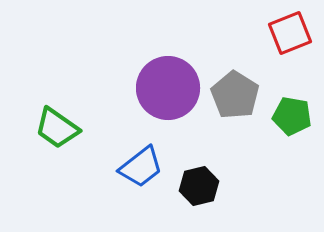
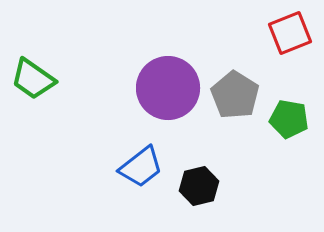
green pentagon: moved 3 px left, 3 px down
green trapezoid: moved 24 px left, 49 px up
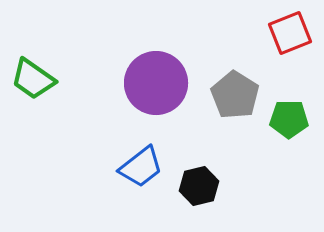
purple circle: moved 12 px left, 5 px up
green pentagon: rotated 9 degrees counterclockwise
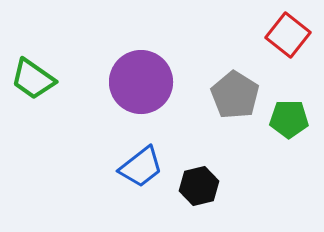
red square: moved 2 px left, 2 px down; rotated 30 degrees counterclockwise
purple circle: moved 15 px left, 1 px up
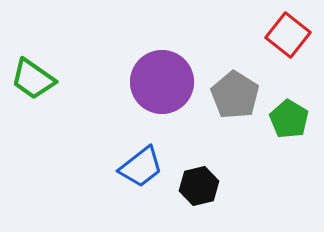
purple circle: moved 21 px right
green pentagon: rotated 30 degrees clockwise
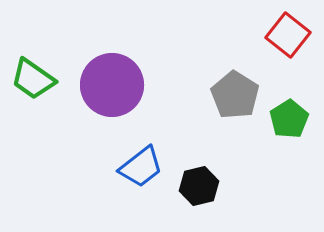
purple circle: moved 50 px left, 3 px down
green pentagon: rotated 9 degrees clockwise
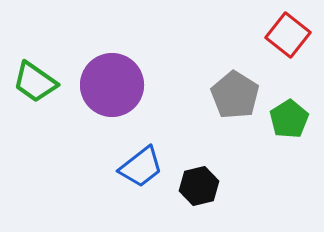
green trapezoid: moved 2 px right, 3 px down
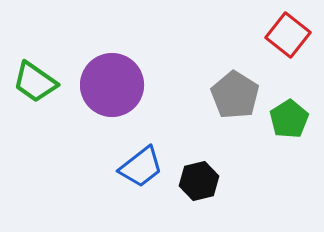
black hexagon: moved 5 px up
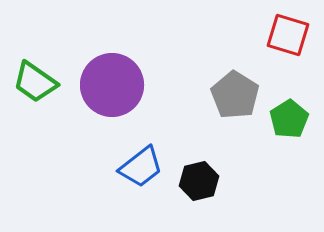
red square: rotated 21 degrees counterclockwise
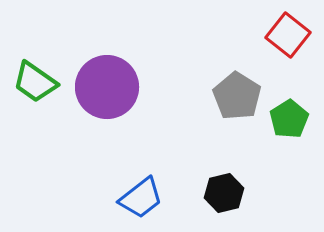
red square: rotated 21 degrees clockwise
purple circle: moved 5 px left, 2 px down
gray pentagon: moved 2 px right, 1 px down
blue trapezoid: moved 31 px down
black hexagon: moved 25 px right, 12 px down
